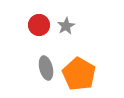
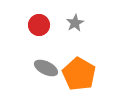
gray star: moved 9 px right, 3 px up
gray ellipse: rotated 50 degrees counterclockwise
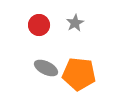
orange pentagon: rotated 24 degrees counterclockwise
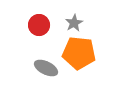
gray star: moved 1 px left
orange pentagon: moved 21 px up
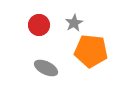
orange pentagon: moved 12 px right, 2 px up
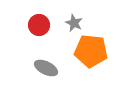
gray star: rotated 18 degrees counterclockwise
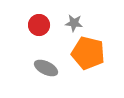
gray star: rotated 18 degrees counterclockwise
orange pentagon: moved 3 px left, 2 px down; rotated 8 degrees clockwise
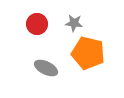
red circle: moved 2 px left, 1 px up
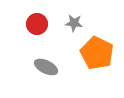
orange pentagon: moved 9 px right; rotated 12 degrees clockwise
gray ellipse: moved 1 px up
